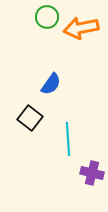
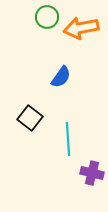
blue semicircle: moved 10 px right, 7 px up
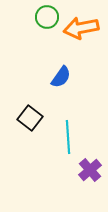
cyan line: moved 2 px up
purple cross: moved 2 px left, 3 px up; rotated 35 degrees clockwise
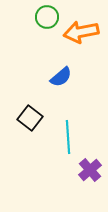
orange arrow: moved 4 px down
blue semicircle: rotated 15 degrees clockwise
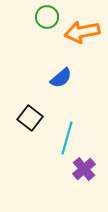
orange arrow: moved 1 px right
blue semicircle: moved 1 px down
cyan line: moved 1 px left, 1 px down; rotated 20 degrees clockwise
purple cross: moved 6 px left, 1 px up
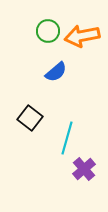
green circle: moved 1 px right, 14 px down
orange arrow: moved 4 px down
blue semicircle: moved 5 px left, 6 px up
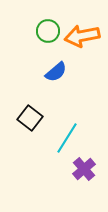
cyan line: rotated 16 degrees clockwise
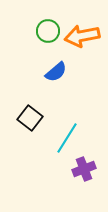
purple cross: rotated 20 degrees clockwise
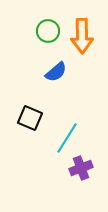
orange arrow: rotated 80 degrees counterclockwise
black square: rotated 15 degrees counterclockwise
purple cross: moved 3 px left, 1 px up
